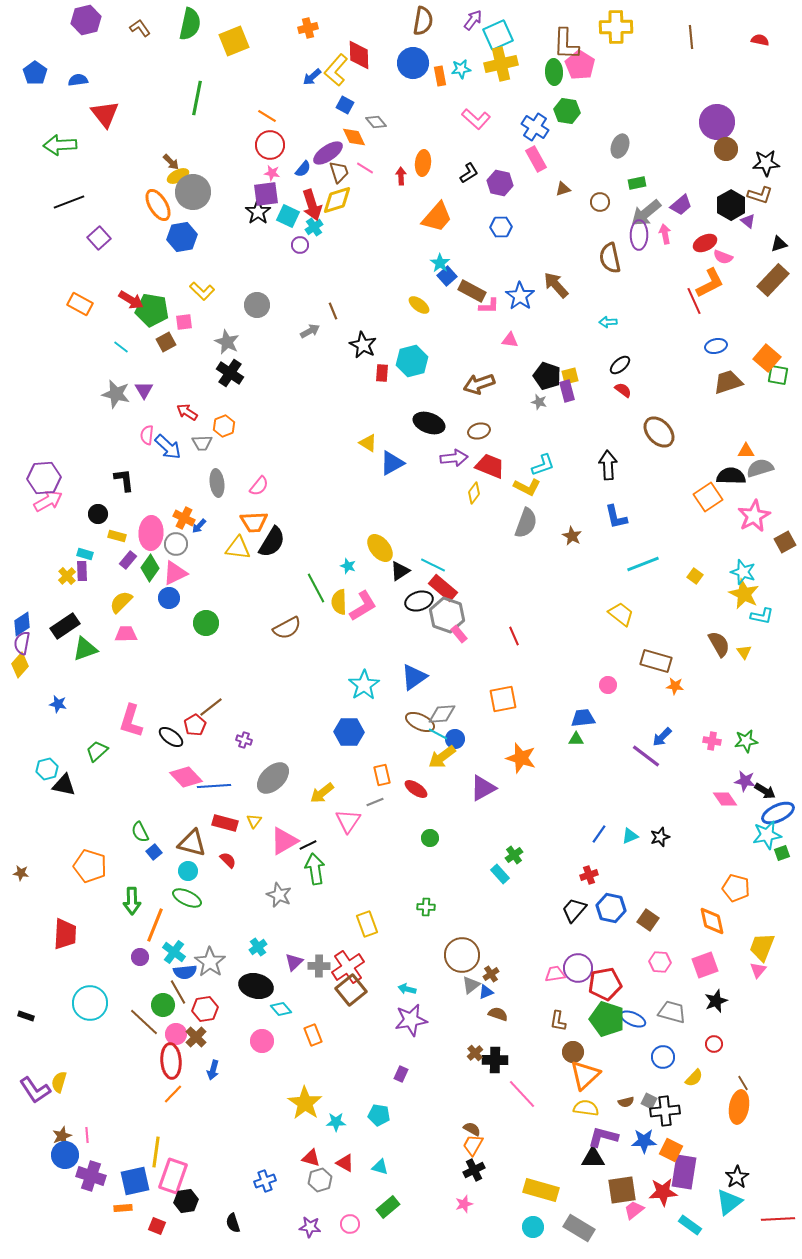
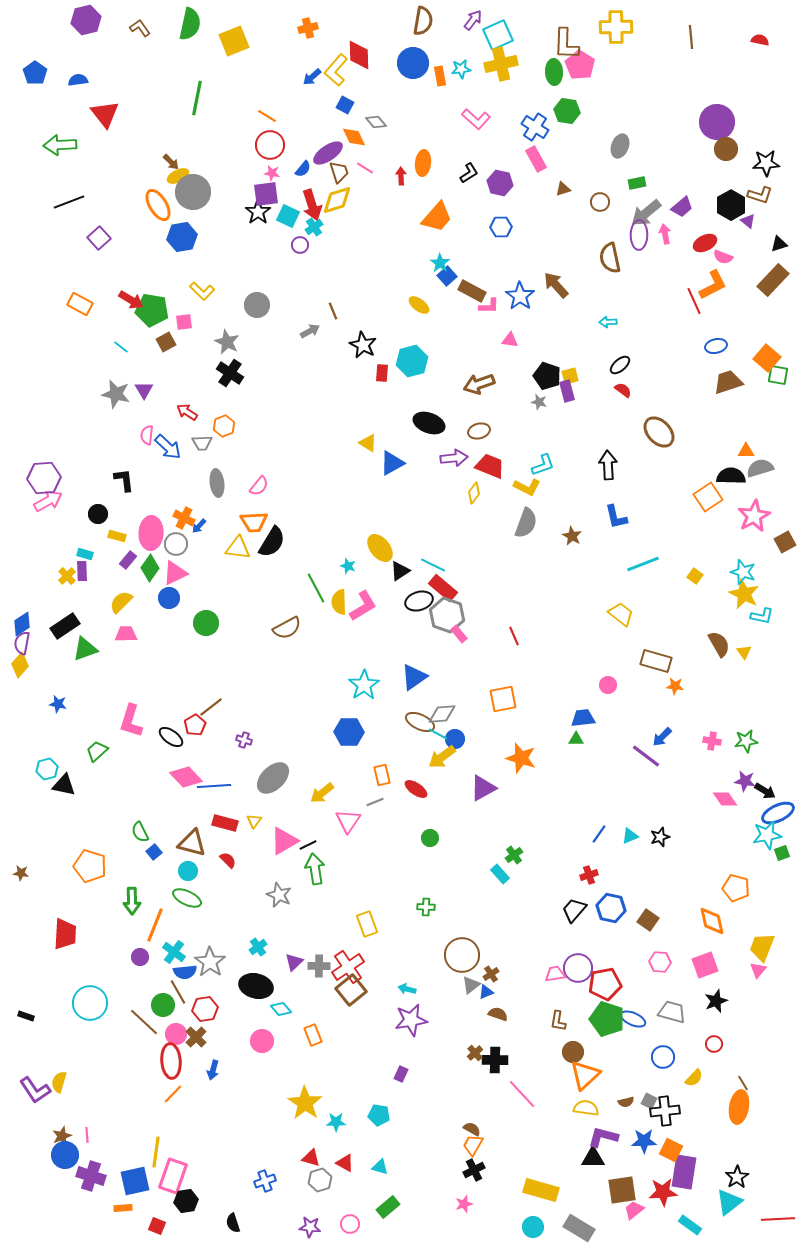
purple trapezoid at (681, 205): moved 1 px right, 2 px down
orange L-shape at (710, 283): moved 3 px right, 2 px down
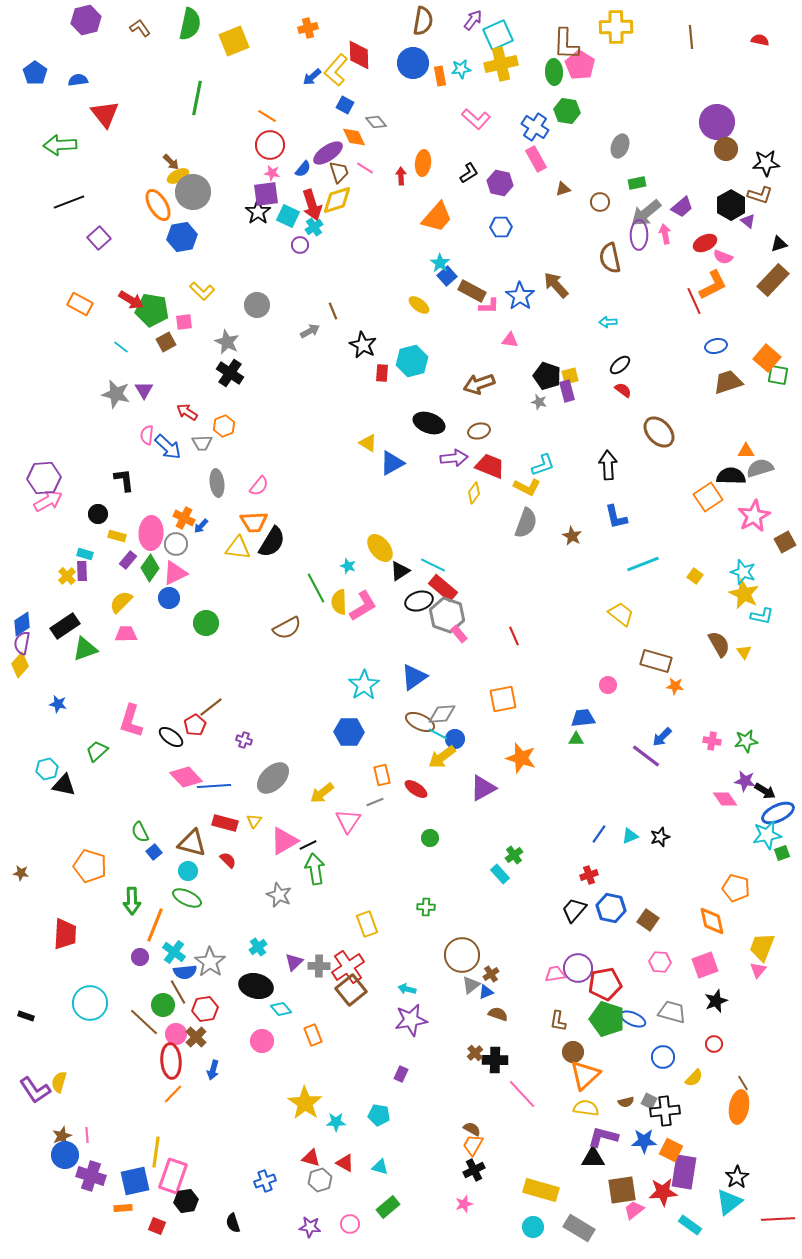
blue arrow at (199, 526): moved 2 px right
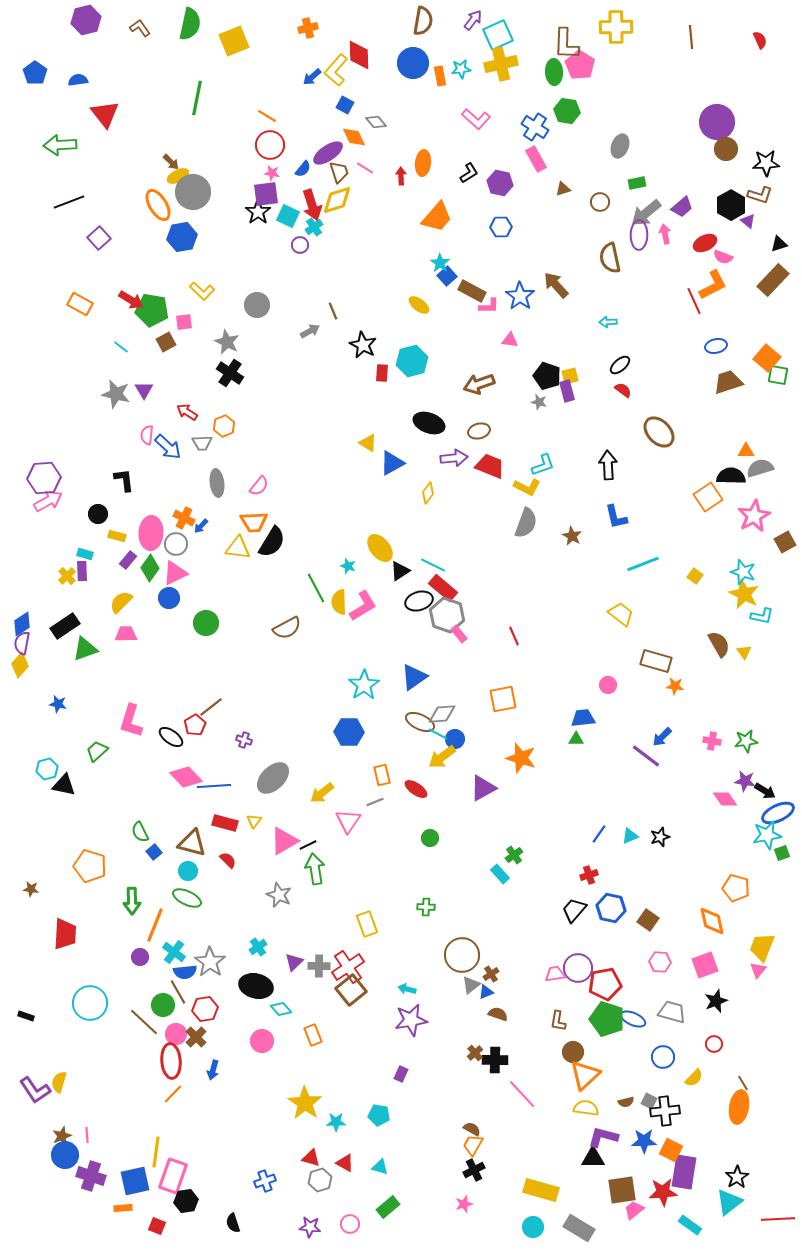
red semicircle at (760, 40): rotated 54 degrees clockwise
yellow diamond at (474, 493): moved 46 px left
brown star at (21, 873): moved 10 px right, 16 px down
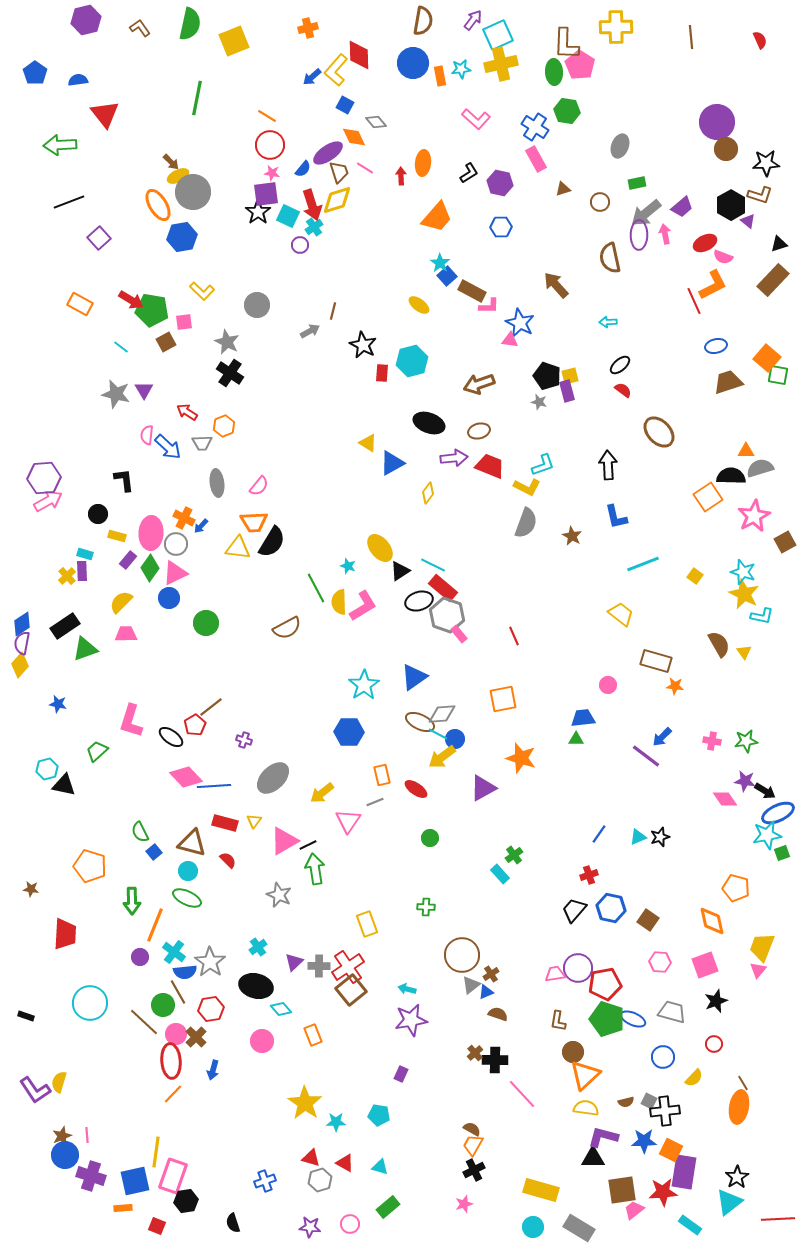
blue star at (520, 296): moved 27 px down; rotated 8 degrees counterclockwise
brown line at (333, 311): rotated 36 degrees clockwise
cyan triangle at (630, 836): moved 8 px right, 1 px down
red hexagon at (205, 1009): moved 6 px right
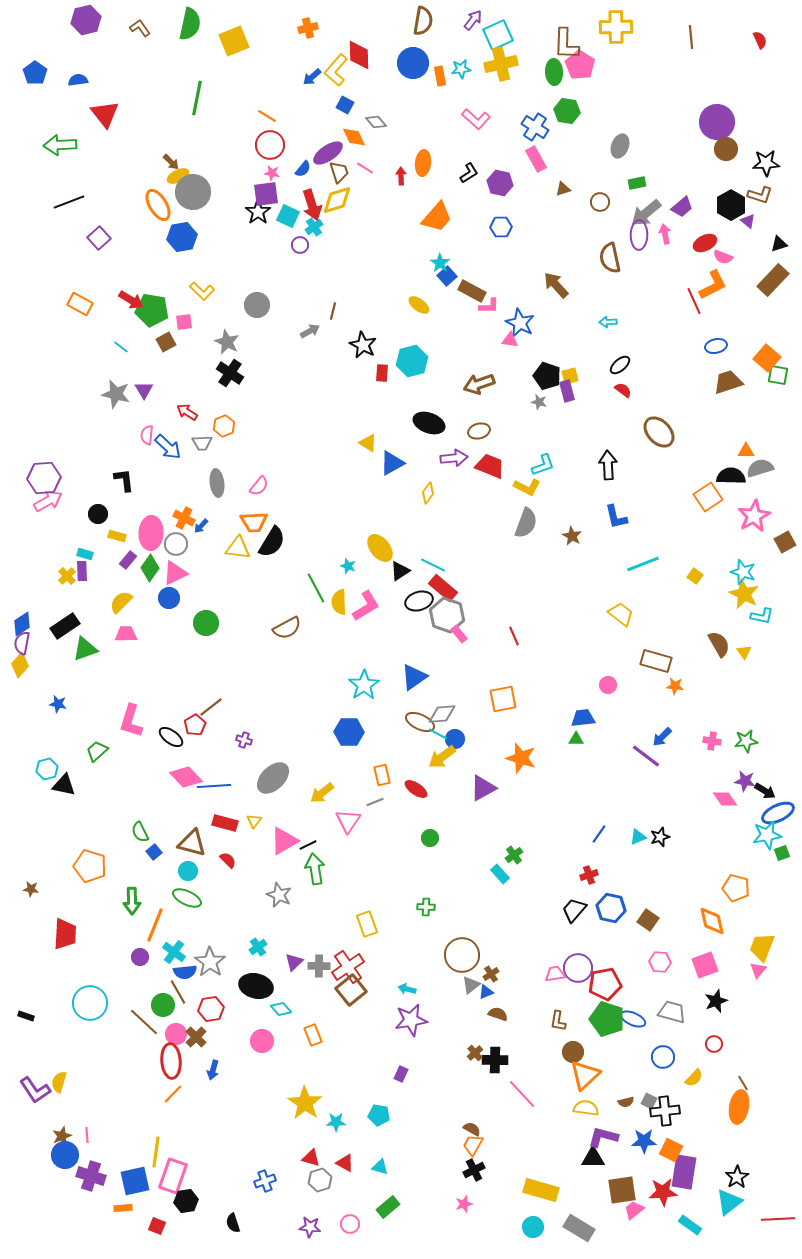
pink L-shape at (363, 606): moved 3 px right
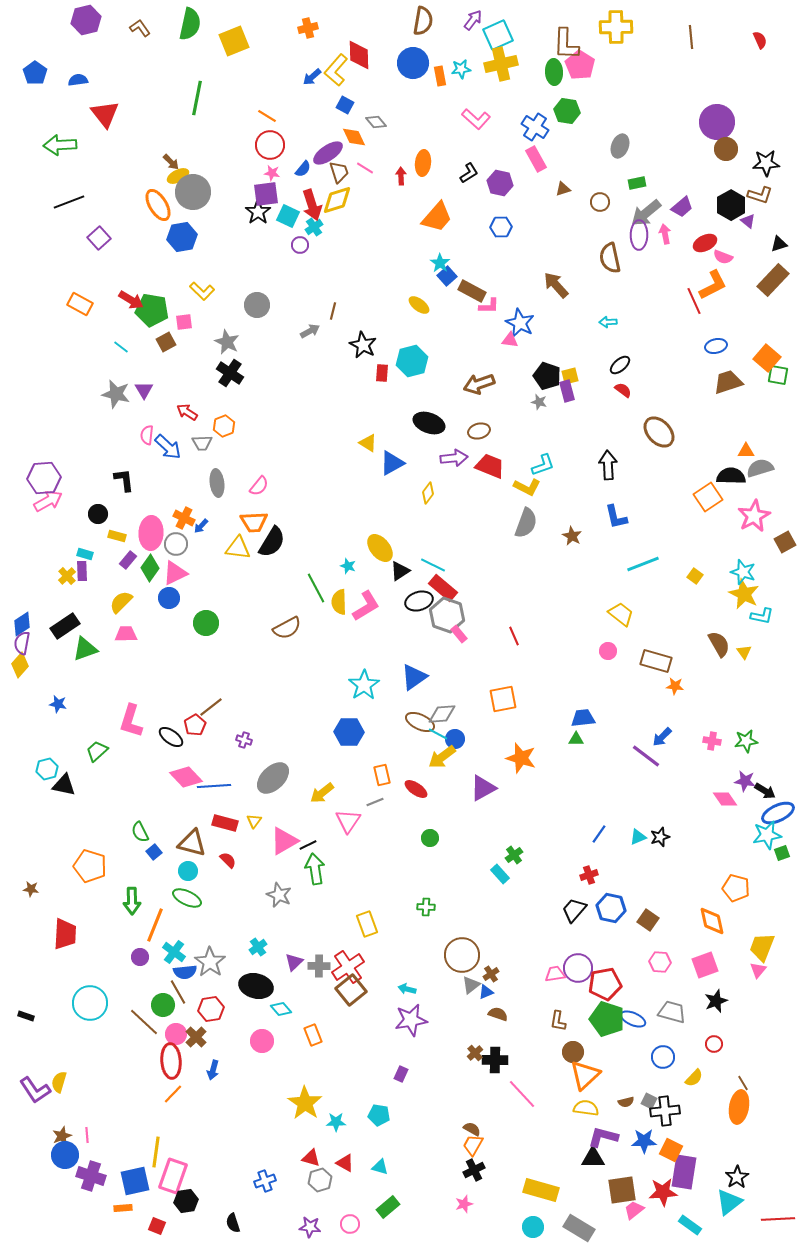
pink circle at (608, 685): moved 34 px up
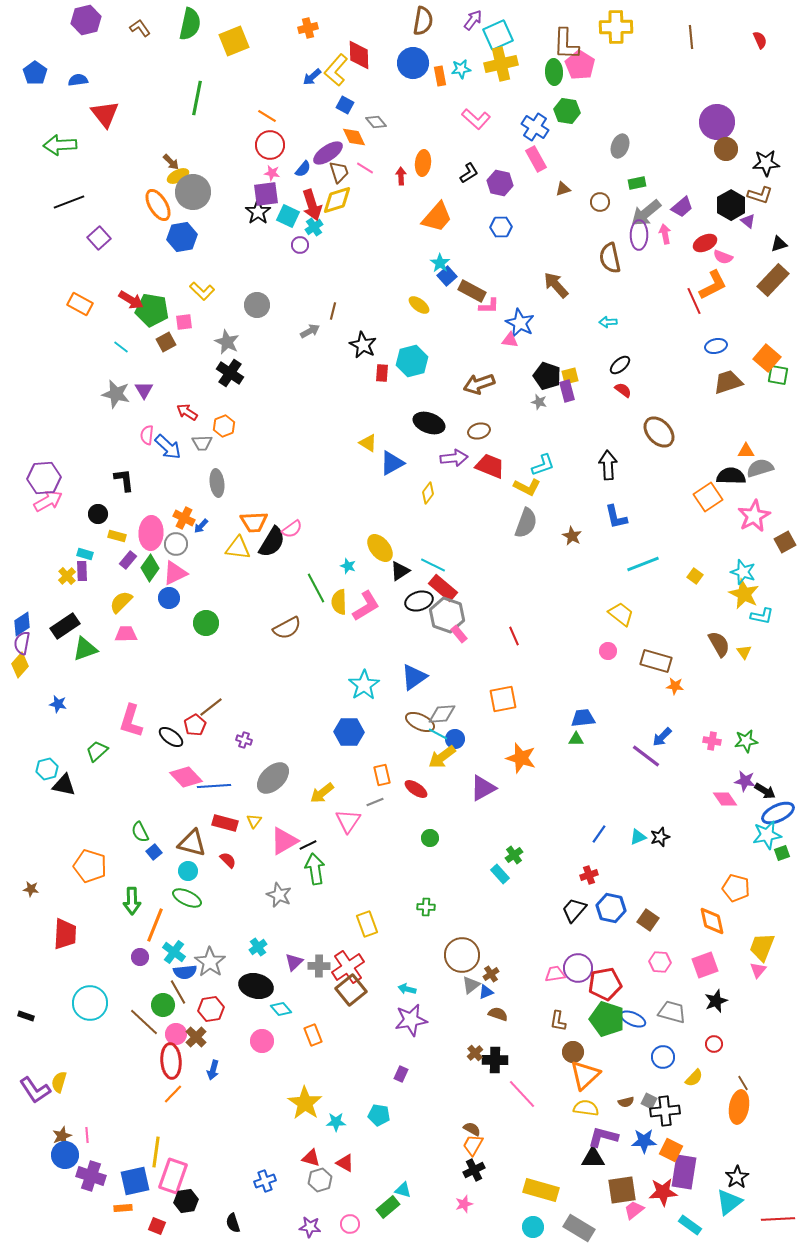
pink semicircle at (259, 486): moved 33 px right, 43 px down; rotated 15 degrees clockwise
cyan triangle at (380, 1167): moved 23 px right, 23 px down
